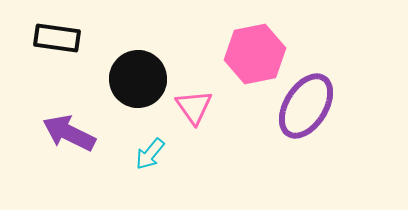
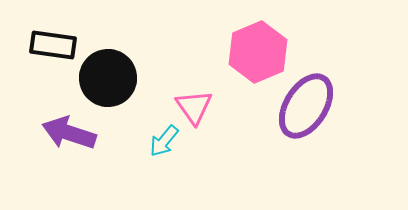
black rectangle: moved 4 px left, 7 px down
pink hexagon: moved 3 px right, 2 px up; rotated 12 degrees counterclockwise
black circle: moved 30 px left, 1 px up
purple arrow: rotated 8 degrees counterclockwise
cyan arrow: moved 14 px right, 13 px up
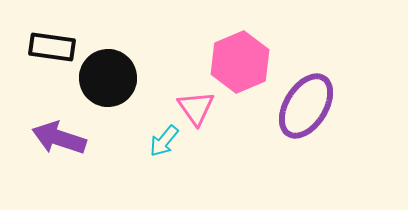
black rectangle: moved 1 px left, 2 px down
pink hexagon: moved 18 px left, 10 px down
pink triangle: moved 2 px right, 1 px down
purple arrow: moved 10 px left, 5 px down
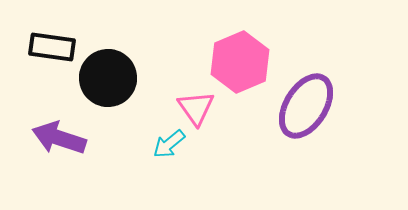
cyan arrow: moved 5 px right, 3 px down; rotated 12 degrees clockwise
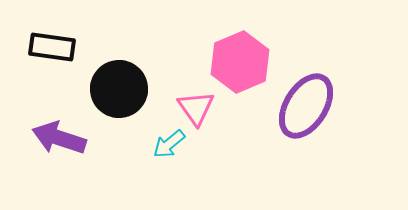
black circle: moved 11 px right, 11 px down
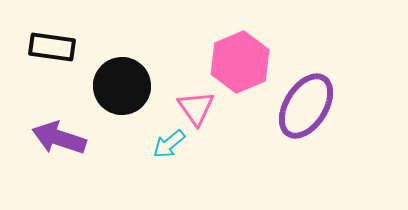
black circle: moved 3 px right, 3 px up
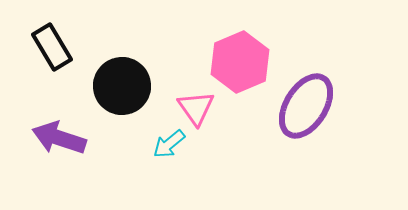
black rectangle: rotated 51 degrees clockwise
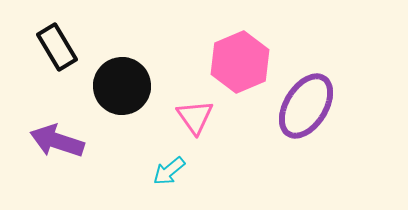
black rectangle: moved 5 px right
pink triangle: moved 1 px left, 9 px down
purple arrow: moved 2 px left, 3 px down
cyan arrow: moved 27 px down
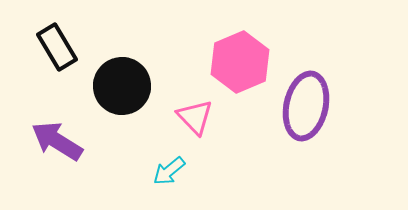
purple ellipse: rotated 20 degrees counterclockwise
pink triangle: rotated 9 degrees counterclockwise
purple arrow: rotated 14 degrees clockwise
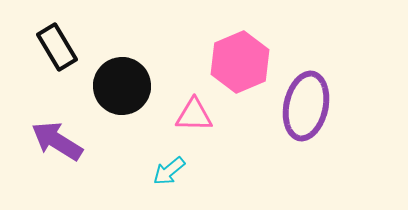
pink triangle: moved 1 px left, 2 px up; rotated 45 degrees counterclockwise
